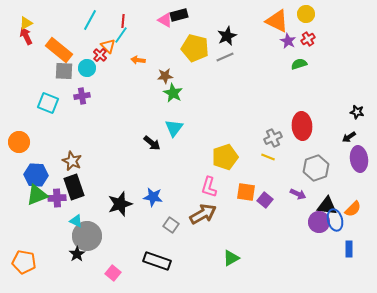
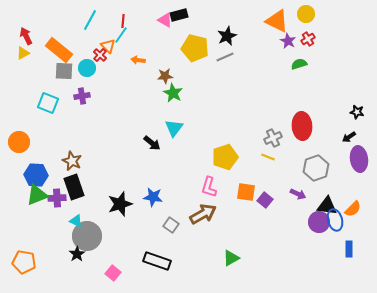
yellow triangle at (26, 23): moved 3 px left, 30 px down
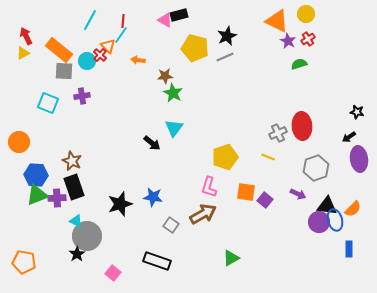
cyan circle at (87, 68): moved 7 px up
gray cross at (273, 138): moved 5 px right, 5 px up
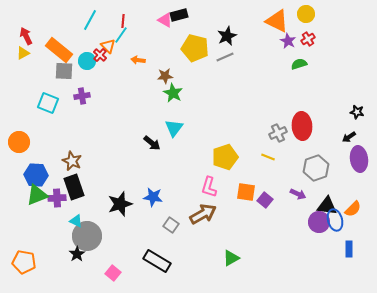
black rectangle at (157, 261): rotated 12 degrees clockwise
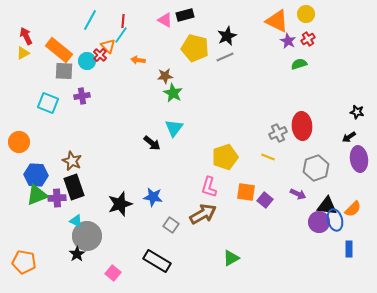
black rectangle at (179, 15): moved 6 px right
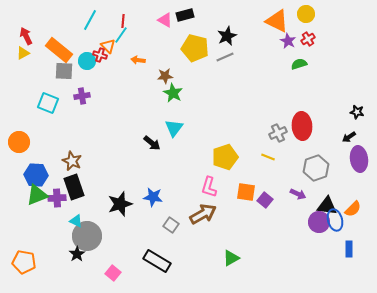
red cross at (100, 55): rotated 24 degrees counterclockwise
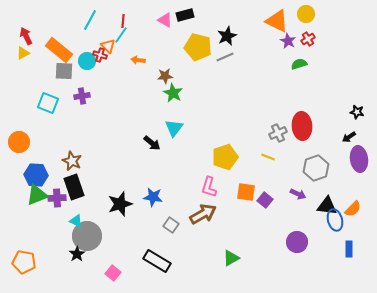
yellow pentagon at (195, 48): moved 3 px right, 1 px up
purple circle at (319, 222): moved 22 px left, 20 px down
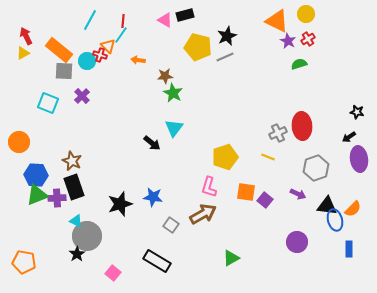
purple cross at (82, 96): rotated 35 degrees counterclockwise
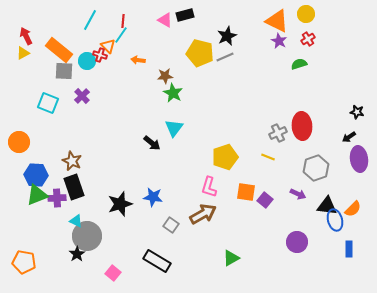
purple star at (288, 41): moved 9 px left
yellow pentagon at (198, 47): moved 2 px right, 6 px down
